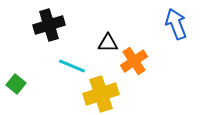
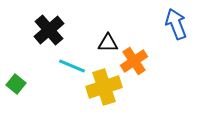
black cross: moved 5 px down; rotated 24 degrees counterclockwise
yellow cross: moved 3 px right, 7 px up
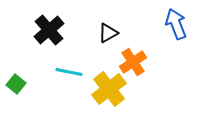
black triangle: moved 10 px up; rotated 30 degrees counterclockwise
orange cross: moved 1 px left, 1 px down
cyan line: moved 3 px left, 6 px down; rotated 12 degrees counterclockwise
yellow cross: moved 5 px right, 2 px down; rotated 20 degrees counterclockwise
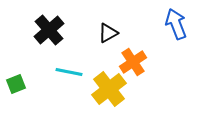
green square: rotated 30 degrees clockwise
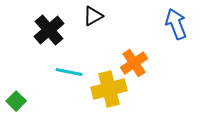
black triangle: moved 15 px left, 17 px up
orange cross: moved 1 px right, 1 px down
green square: moved 17 px down; rotated 24 degrees counterclockwise
yellow cross: rotated 24 degrees clockwise
